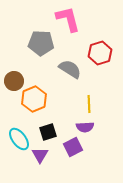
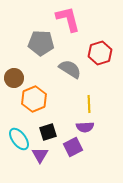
brown circle: moved 3 px up
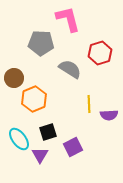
purple semicircle: moved 24 px right, 12 px up
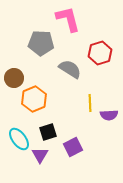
yellow line: moved 1 px right, 1 px up
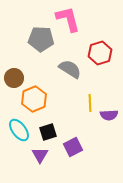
gray pentagon: moved 4 px up
cyan ellipse: moved 9 px up
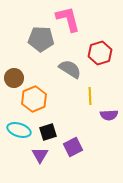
yellow line: moved 7 px up
cyan ellipse: rotated 35 degrees counterclockwise
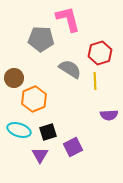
yellow line: moved 5 px right, 15 px up
